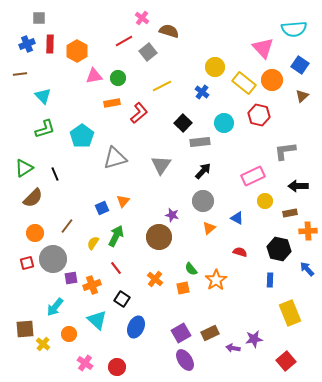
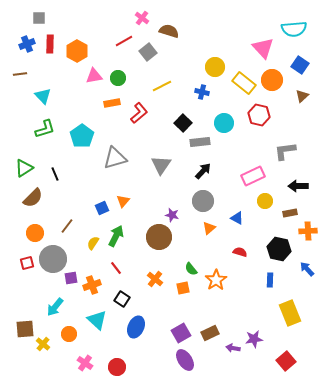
blue cross at (202, 92): rotated 24 degrees counterclockwise
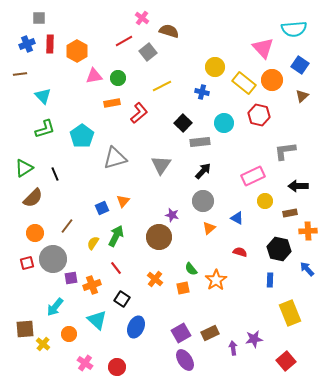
purple arrow at (233, 348): rotated 72 degrees clockwise
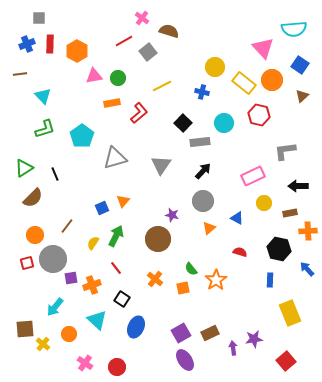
yellow circle at (265, 201): moved 1 px left, 2 px down
orange circle at (35, 233): moved 2 px down
brown circle at (159, 237): moved 1 px left, 2 px down
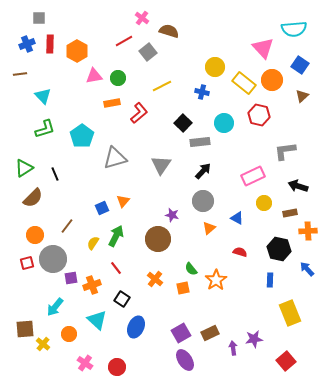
black arrow at (298, 186): rotated 18 degrees clockwise
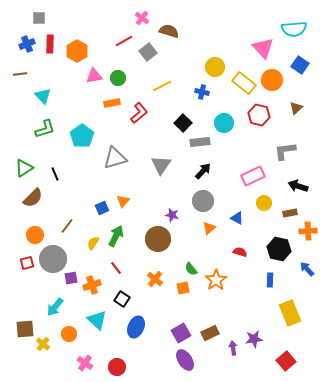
brown triangle at (302, 96): moved 6 px left, 12 px down
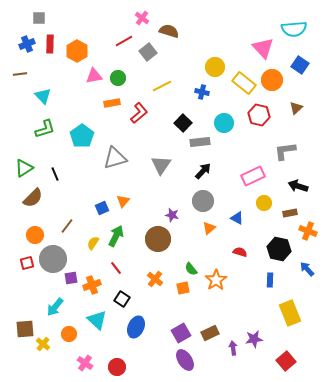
orange cross at (308, 231): rotated 24 degrees clockwise
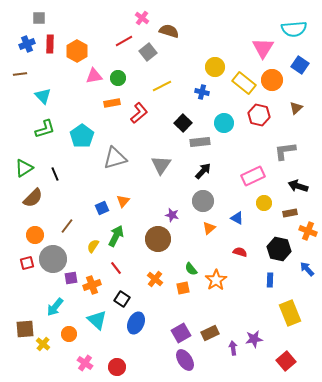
pink triangle at (263, 48): rotated 15 degrees clockwise
yellow semicircle at (93, 243): moved 3 px down
blue ellipse at (136, 327): moved 4 px up
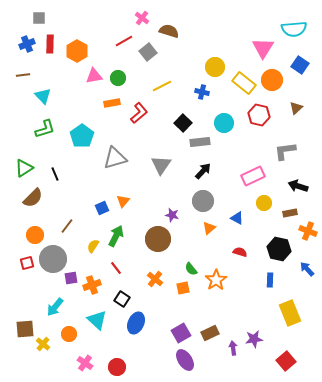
brown line at (20, 74): moved 3 px right, 1 px down
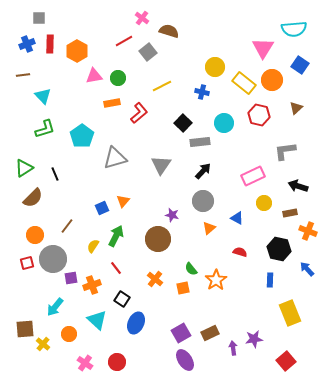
red circle at (117, 367): moved 5 px up
